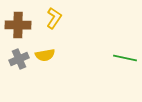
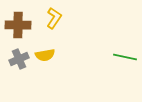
green line: moved 1 px up
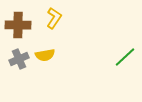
green line: rotated 55 degrees counterclockwise
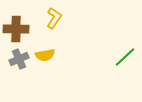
brown cross: moved 2 px left, 4 px down
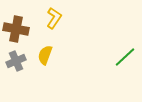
brown cross: rotated 10 degrees clockwise
yellow semicircle: rotated 120 degrees clockwise
gray cross: moved 3 px left, 2 px down
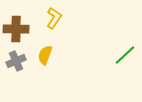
brown cross: rotated 10 degrees counterclockwise
green line: moved 2 px up
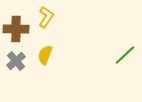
yellow L-shape: moved 8 px left, 1 px up
gray cross: rotated 18 degrees counterclockwise
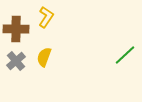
yellow semicircle: moved 1 px left, 2 px down
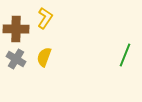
yellow L-shape: moved 1 px left, 1 px down
green line: rotated 25 degrees counterclockwise
gray cross: moved 2 px up; rotated 18 degrees counterclockwise
